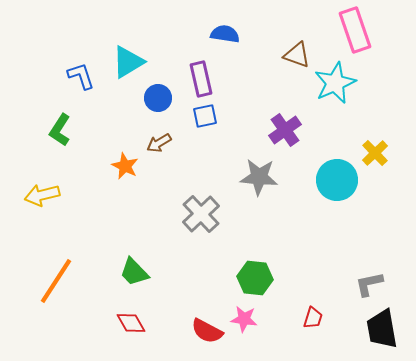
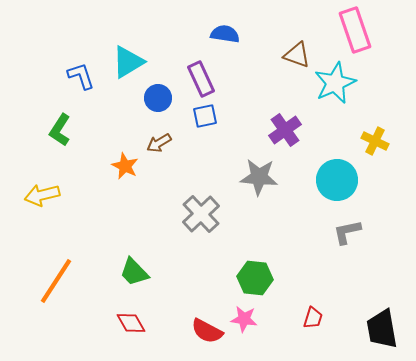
purple rectangle: rotated 12 degrees counterclockwise
yellow cross: moved 12 px up; rotated 20 degrees counterclockwise
gray L-shape: moved 22 px left, 52 px up
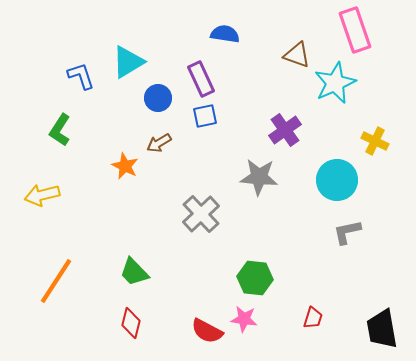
red diamond: rotated 44 degrees clockwise
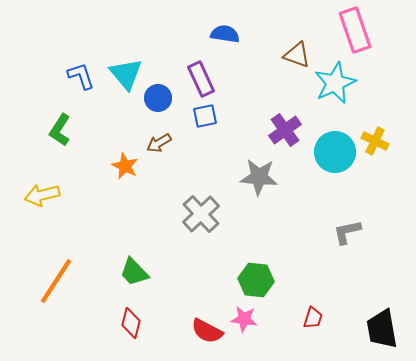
cyan triangle: moved 2 px left, 12 px down; rotated 39 degrees counterclockwise
cyan circle: moved 2 px left, 28 px up
green hexagon: moved 1 px right, 2 px down
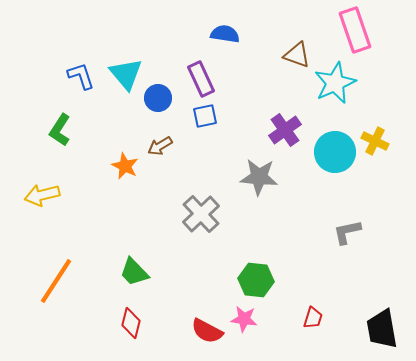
brown arrow: moved 1 px right, 3 px down
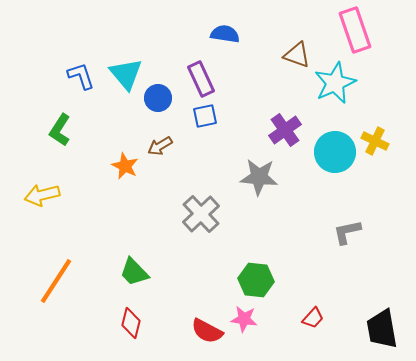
red trapezoid: rotated 25 degrees clockwise
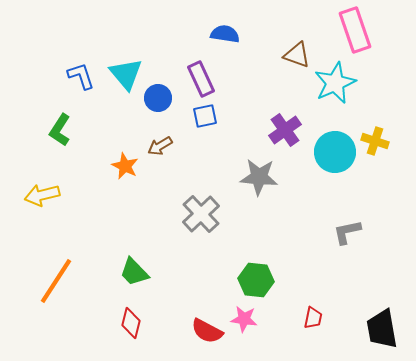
yellow cross: rotated 8 degrees counterclockwise
red trapezoid: rotated 30 degrees counterclockwise
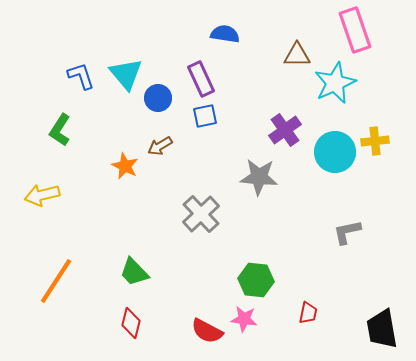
brown triangle: rotated 20 degrees counterclockwise
yellow cross: rotated 24 degrees counterclockwise
red trapezoid: moved 5 px left, 5 px up
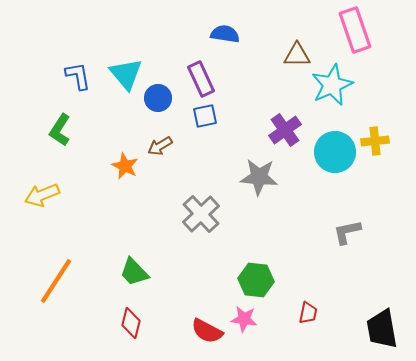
blue L-shape: moved 3 px left; rotated 8 degrees clockwise
cyan star: moved 3 px left, 2 px down
yellow arrow: rotated 8 degrees counterclockwise
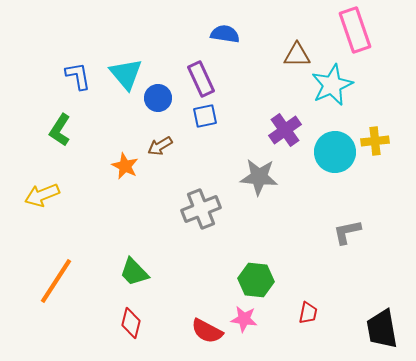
gray cross: moved 5 px up; rotated 21 degrees clockwise
